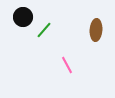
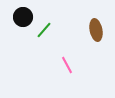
brown ellipse: rotated 15 degrees counterclockwise
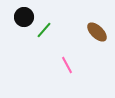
black circle: moved 1 px right
brown ellipse: moved 1 px right, 2 px down; rotated 35 degrees counterclockwise
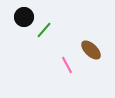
brown ellipse: moved 6 px left, 18 px down
